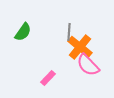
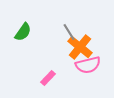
gray line: rotated 36 degrees counterclockwise
pink semicircle: rotated 60 degrees counterclockwise
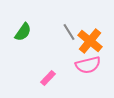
orange cross: moved 10 px right, 6 px up
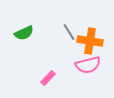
green semicircle: moved 1 px right, 1 px down; rotated 30 degrees clockwise
orange cross: rotated 30 degrees counterclockwise
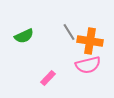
green semicircle: moved 3 px down
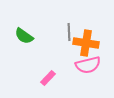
gray line: rotated 30 degrees clockwise
green semicircle: rotated 60 degrees clockwise
orange cross: moved 4 px left, 2 px down
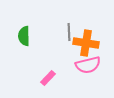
green semicircle: rotated 54 degrees clockwise
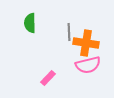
green semicircle: moved 6 px right, 13 px up
